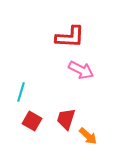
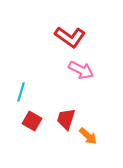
red L-shape: rotated 32 degrees clockwise
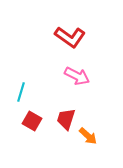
pink arrow: moved 4 px left, 6 px down
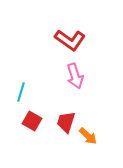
red L-shape: moved 3 px down
pink arrow: moved 2 px left; rotated 45 degrees clockwise
red trapezoid: moved 3 px down
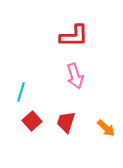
red L-shape: moved 4 px right, 4 px up; rotated 36 degrees counterclockwise
red square: rotated 18 degrees clockwise
orange arrow: moved 18 px right, 8 px up
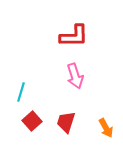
orange arrow: rotated 18 degrees clockwise
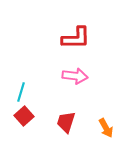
red L-shape: moved 2 px right, 2 px down
pink arrow: rotated 65 degrees counterclockwise
red square: moved 8 px left, 5 px up
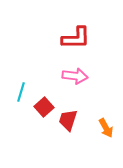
red square: moved 20 px right, 9 px up
red trapezoid: moved 2 px right, 2 px up
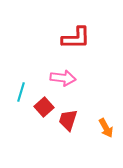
pink arrow: moved 12 px left, 2 px down
